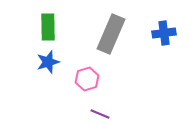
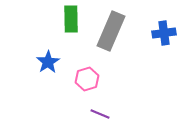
green rectangle: moved 23 px right, 8 px up
gray rectangle: moved 3 px up
blue star: rotated 15 degrees counterclockwise
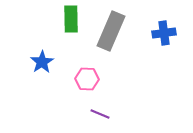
blue star: moved 6 px left
pink hexagon: rotated 20 degrees clockwise
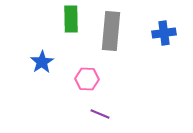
gray rectangle: rotated 18 degrees counterclockwise
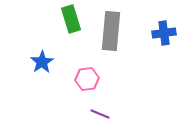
green rectangle: rotated 16 degrees counterclockwise
pink hexagon: rotated 10 degrees counterclockwise
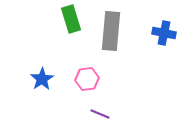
blue cross: rotated 20 degrees clockwise
blue star: moved 17 px down
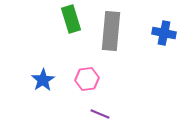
blue star: moved 1 px right, 1 px down
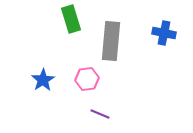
gray rectangle: moved 10 px down
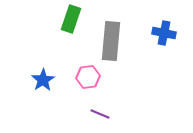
green rectangle: rotated 36 degrees clockwise
pink hexagon: moved 1 px right, 2 px up
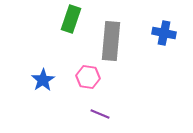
pink hexagon: rotated 15 degrees clockwise
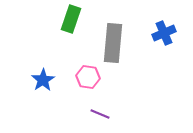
blue cross: rotated 35 degrees counterclockwise
gray rectangle: moved 2 px right, 2 px down
